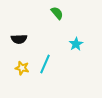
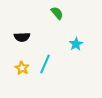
black semicircle: moved 3 px right, 2 px up
yellow star: rotated 16 degrees clockwise
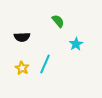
green semicircle: moved 1 px right, 8 px down
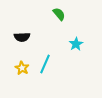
green semicircle: moved 1 px right, 7 px up
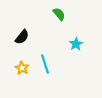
black semicircle: rotated 49 degrees counterclockwise
cyan line: rotated 42 degrees counterclockwise
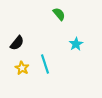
black semicircle: moved 5 px left, 6 px down
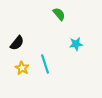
cyan star: rotated 24 degrees clockwise
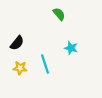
cyan star: moved 5 px left, 4 px down; rotated 24 degrees clockwise
yellow star: moved 2 px left; rotated 24 degrees counterclockwise
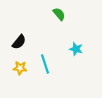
black semicircle: moved 2 px right, 1 px up
cyan star: moved 5 px right, 1 px down
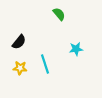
cyan star: rotated 24 degrees counterclockwise
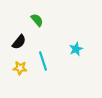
green semicircle: moved 22 px left, 6 px down
cyan star: rotated 16 degrees counterclockwise
cyan line: moved 2 px left, 3 px up
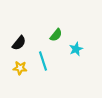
green semicircle: moved 19 px right, 15 px down; rotated 80 degrees clockwise
black semicircle: moved 1 px down
